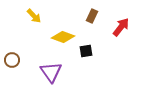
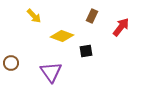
yellow diamond: moved 1 px left, 1 px up
brown circle: moved 1 px left, 3 px down
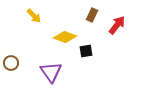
brown rectangle: moved 1 px up
red arrow: moved 4 px left, 2 px up
yellow diamond: moved 3 px right, 1 px down
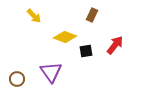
red arrow: moved 2 px left, 20 px down
brown circle: moved 6 px right, 16 px down
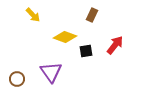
yellow arrow: moved 1 px left, 1 px up
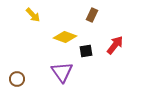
purple triangle: moved 11 px right
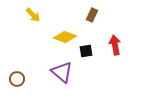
red arrow: rotated 48 degrees counterclockwise
purple triangle: rotated 15 degrees counterclockwise
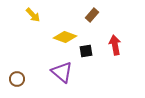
brown rectangle: rotated 16 degrees clockwise
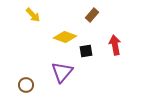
purple triangle: rotated 30 degrees clockwise
brown circle: moved 9 px right, 6 px down
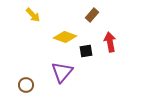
red arrow: moved 5 px left, 3 px up
